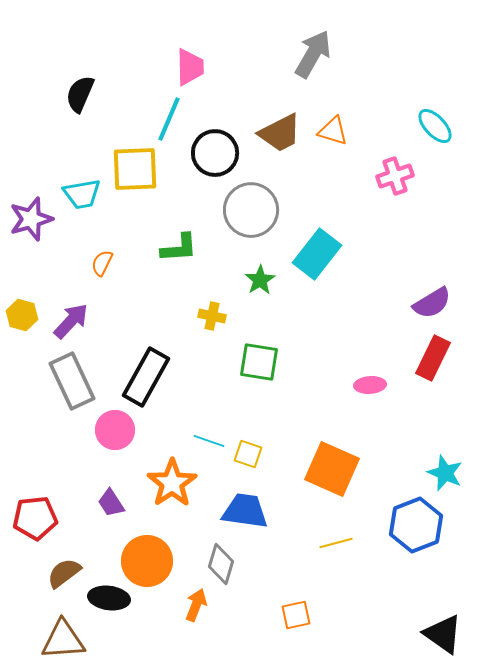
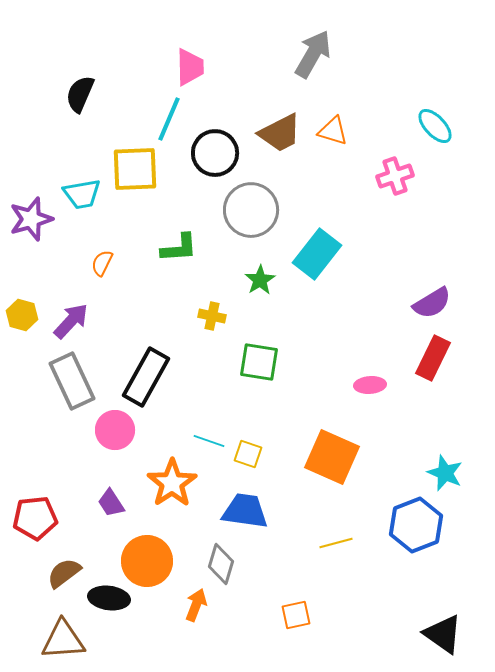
orange square at (332, 469): moved 12 px up
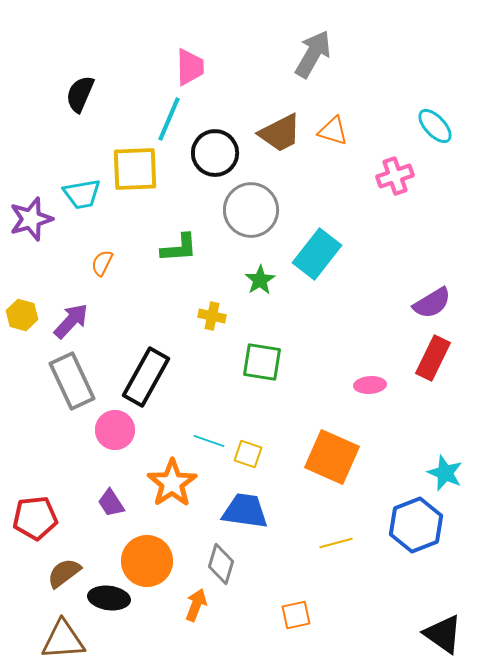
green square at (259, 362): moved 3 px right
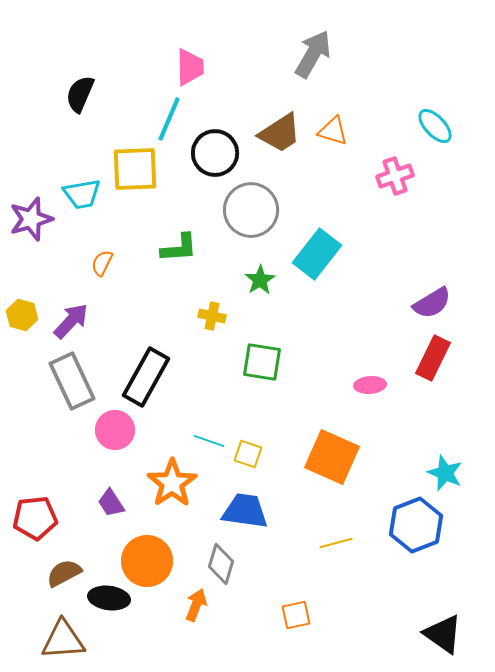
brown trapezoid at (280, 133): rotated 6 degrees counterclockwise
brown semicircle at (64, 573): rotated 9 degrees clockwise
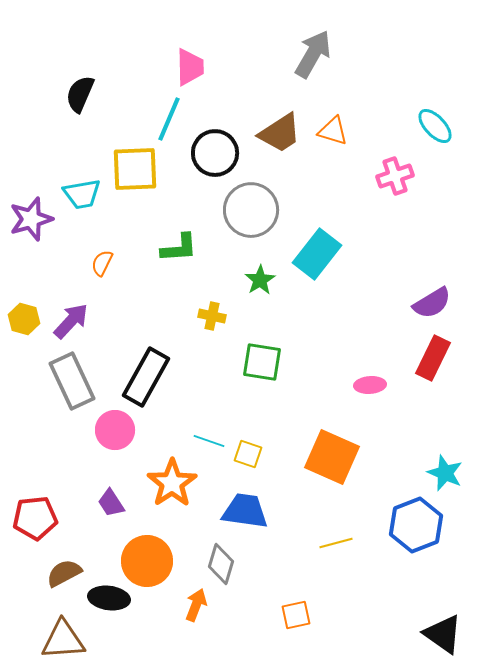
yellow hexagon at (22, 315): moved 2 px right, 4 px down
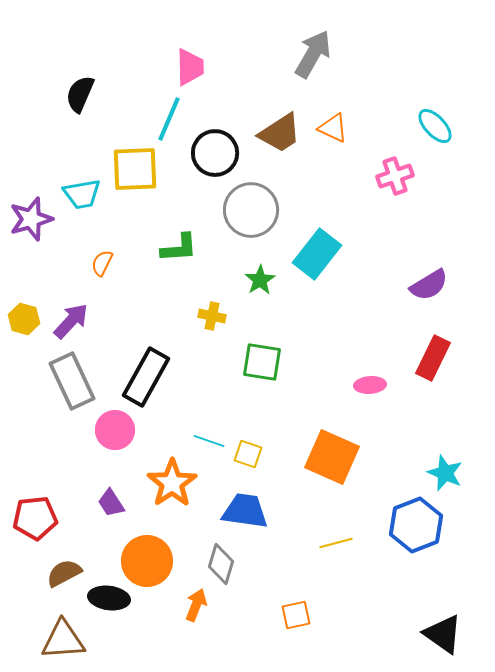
orange triangle at (333, 131): moved 3 px up; rotated 8 degrees clockwise
purple semicircle at (432, 303): moved 3 px left, 18 px up
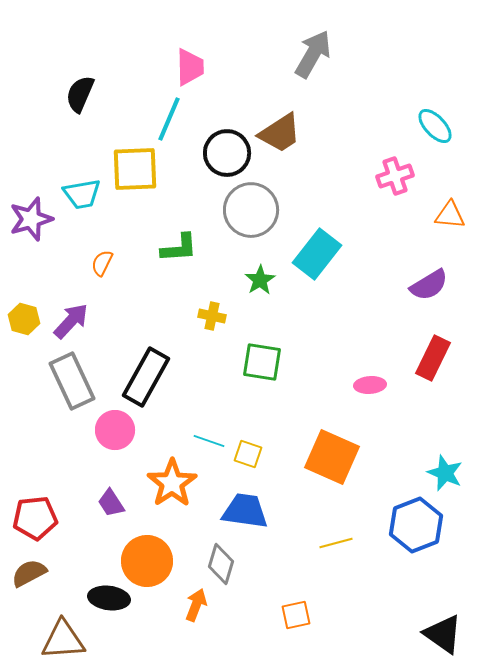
orange triangle at (333, 128): moved 117 px right, 87 px down; rotated 20 degrees counterclockwise
black circle at (215, 153): moved 12 px right
brown semicircle at (64, 573): moved 35 px left
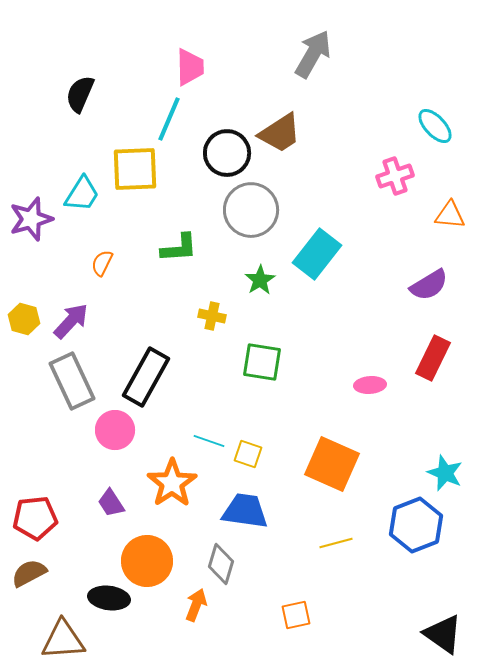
cyan trapezoid at (82, 194): rotated 48 degrees counterclockwise
orange square at (332, 457): moved 7 px down
